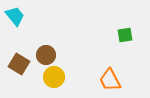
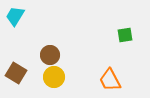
cyan trapezoid: rotated 110 degrees counterclockwise
brown circle: moved 4 px right
brown square: moved 3 px left, 9 px down
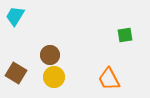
orange trapezoid: moved 1 px left, 1 px up
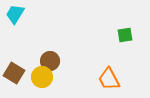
cyan trapezoid: moved 2 px up
brown circle: moved 6 px down
brown square: moved 2 px left
yellow circle: moved 12 px left
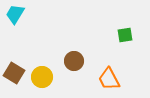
brown circle: moved 24 px right
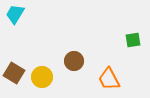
green square: moved 8 px right, 5 px down
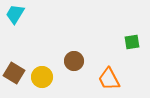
green square: moved 1 px left, 2 px down
